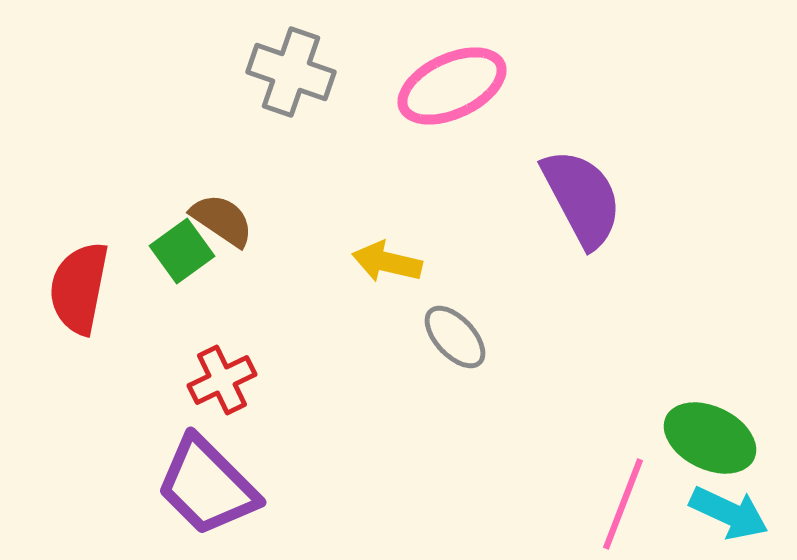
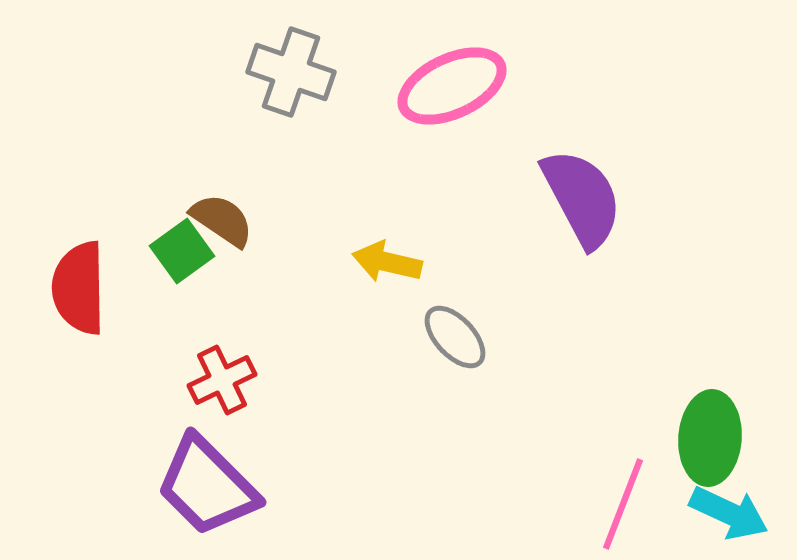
red semicircle: rotated 12 degrees counterclockwise
green ellipse: rotated 68 degrees clockwise
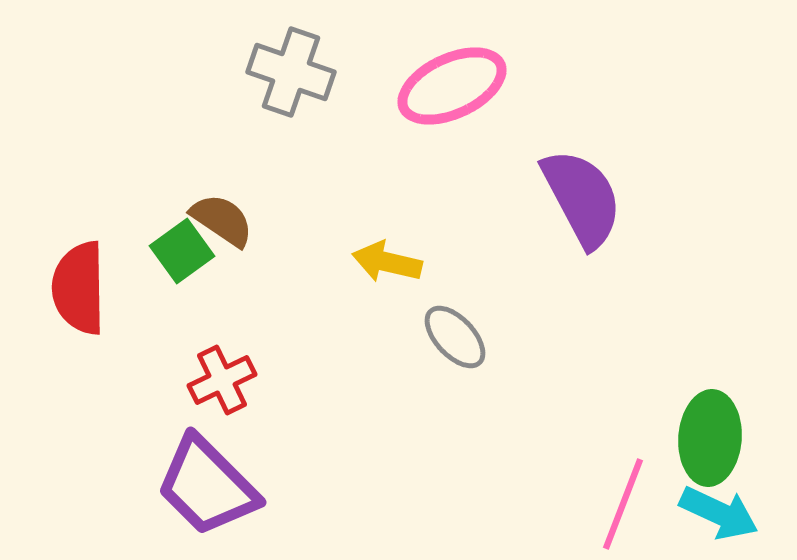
cyan arrow: moved 10 px left
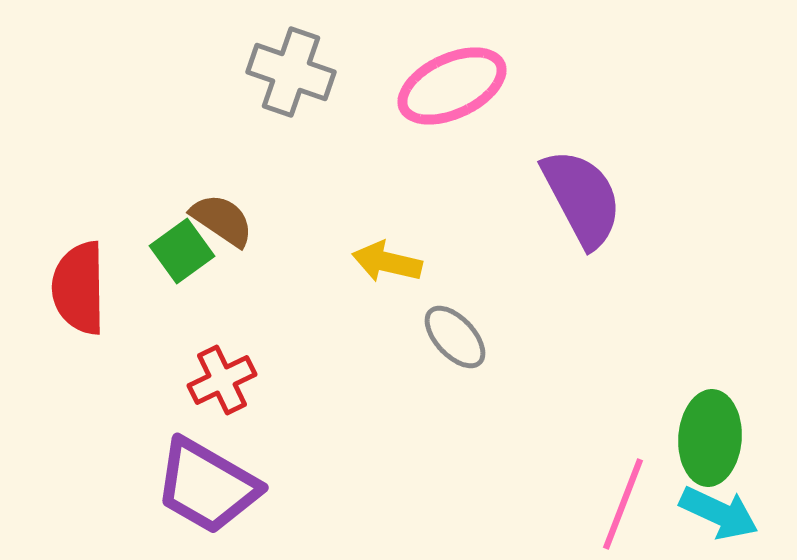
purple trapezoid: rotated 15 degrees counterclockwise
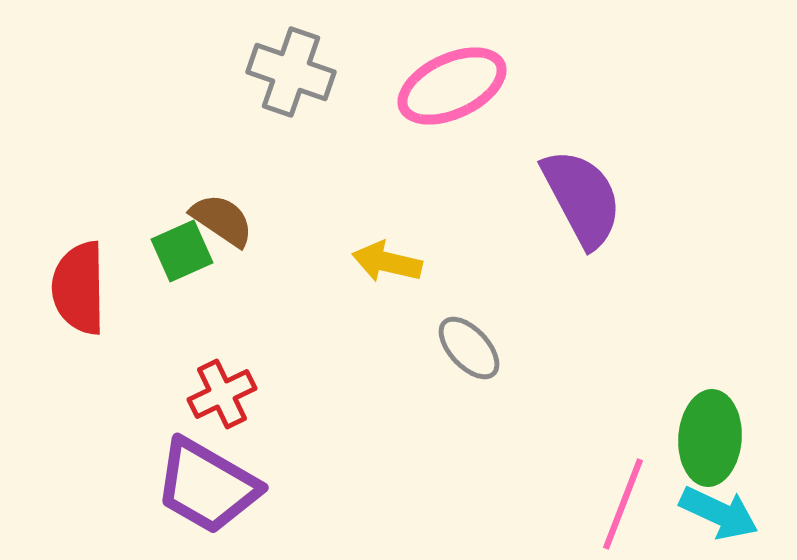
green square: rotated 12 degrees clockwise
gray ellipse: moved 14 px right, 11 px down
red cross: moved 14 px down
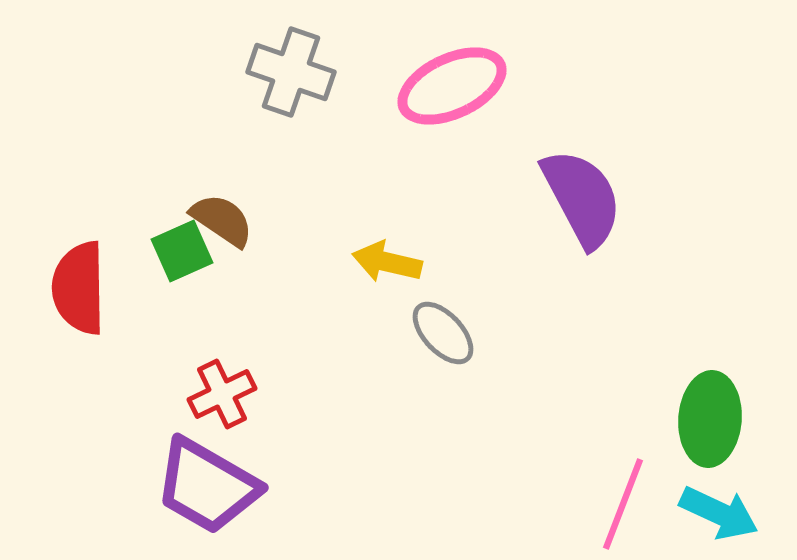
gray ellipse: moved 26 px left, 15 px up
green ellipse: moved 19 px up
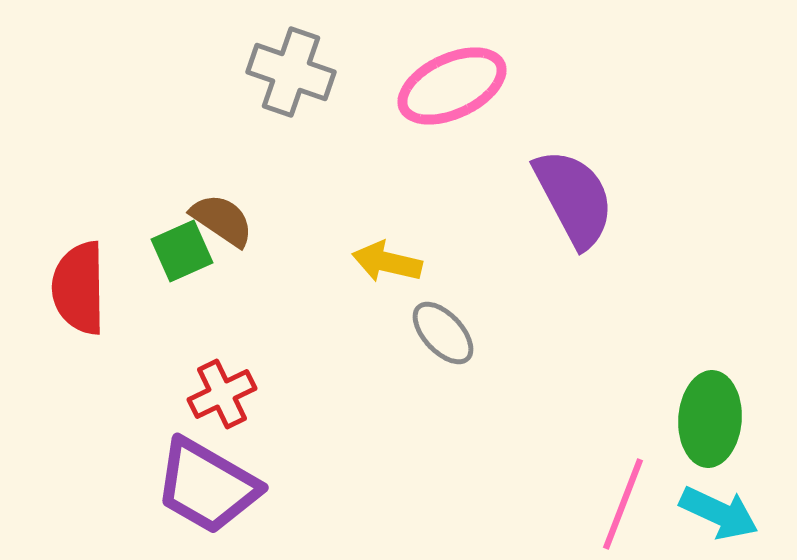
purple semicircle: moved 8 px left
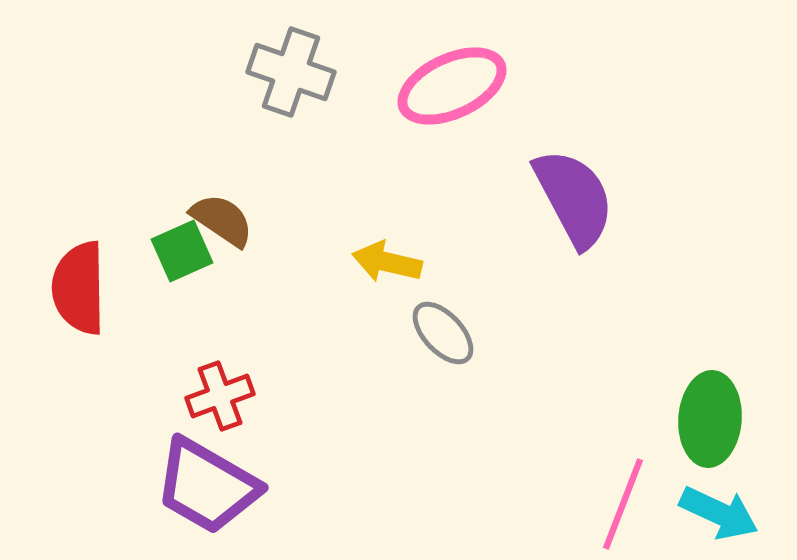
red cross: moved 2 px left, 2 px down; rotated 6 degrees clockwise
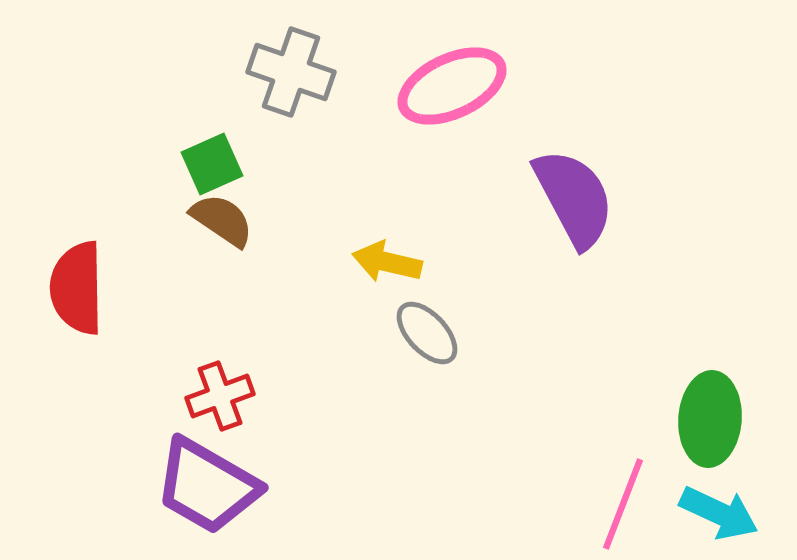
green square: moved 30 px right, 87 px up
red semicircle: moved 2 px left
gray ellipse: moved 16 px left
